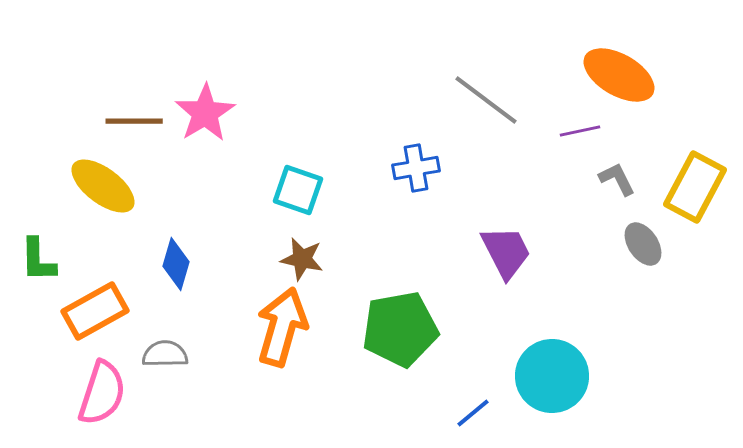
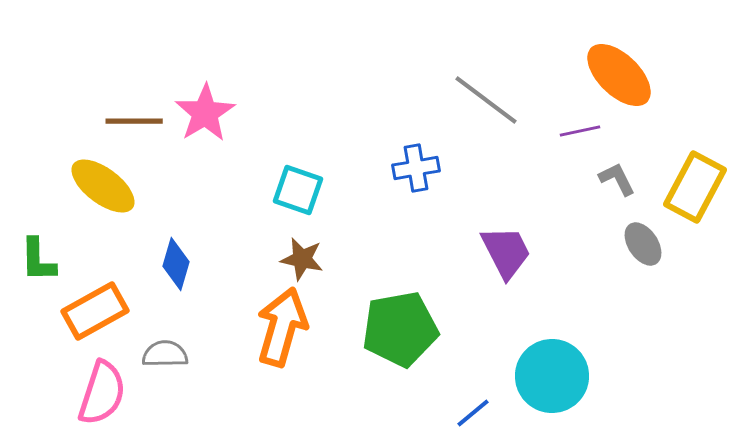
orange ellipse: rotated 14 degrees clockwise
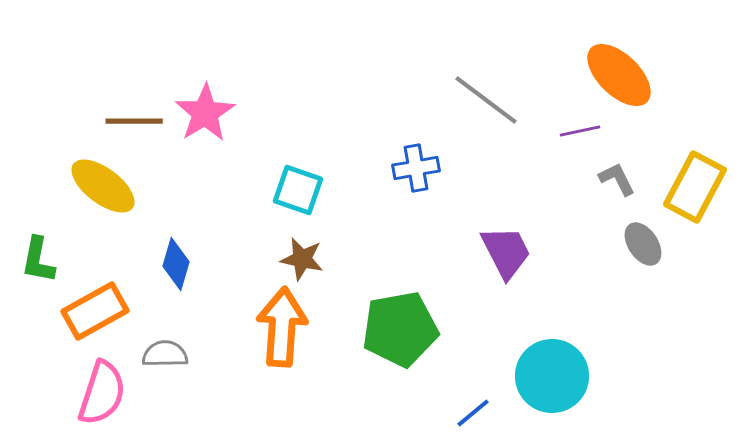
green L-shape: rotated 12 degrees clockwise
orange arrow: rotated 12 degrees counterclockwise
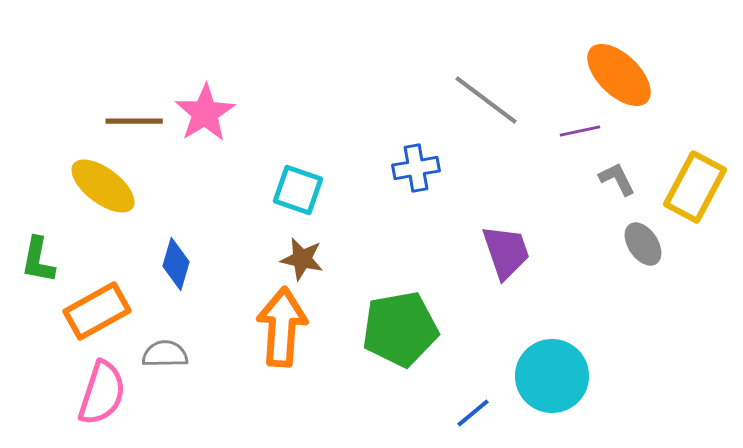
purple trapezoid: rotated 8 degrees clockwise
orange rectangle: moved 2 px right
